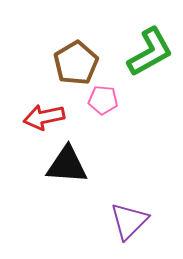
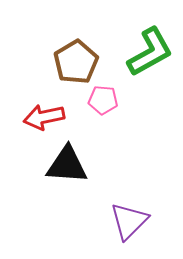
brown pentagon: moved 1 px up
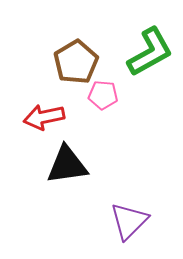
pink pentagon: moved 5 px up
black triangle: rotated 12 degrees counterclockwise
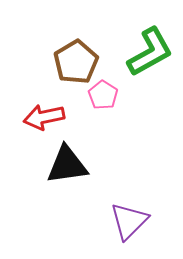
pink pentagon: rotated 28 degrees clockwise
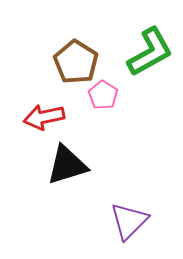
brown pentagon: rotated 9 degrees counterclockwise
black triangle: rotated 9 degrees counterclockwise
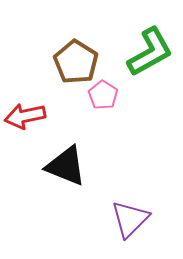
red arrow: moved 19 px left, 1 px up
black triangle: moved 1 px left, 1 px down; rotated 39 degrees clockwise
purple triangle: moved 1 px right, 2 px up
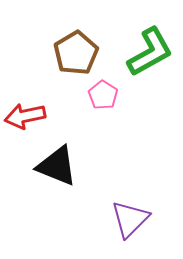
brown pentagon: moved 9 px up; rotated 9 degrees clockwise
black triangle: moved 9 px left
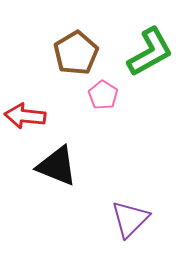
red arrow: rotated 18 degrees clockwise
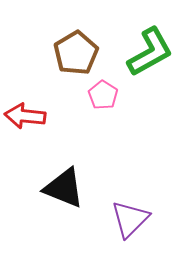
black triangle: moved 7 px right, 22 px down
